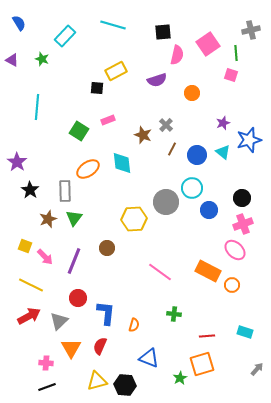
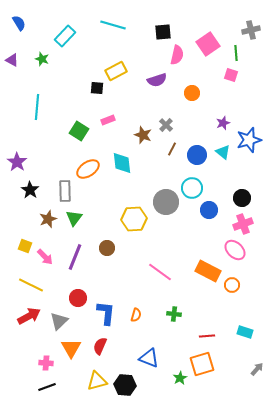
purple line at (74, 261): moved 1 px right, 4 px up
orange semicircle at (134, 325): moved 2 px right, 10 px up
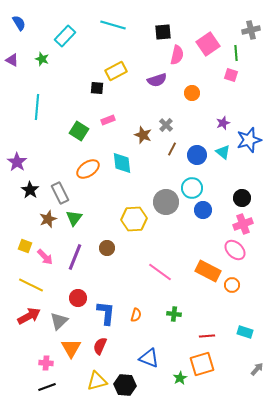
gray rectangle at (65, 191): moved 5 px left, 2 px down; rotated 25 degrees counterclockwise
blue circle at (209, 210): moved 6 px left
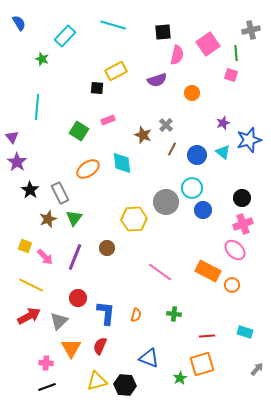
purple triangle at (12, 60): moved 77 px down; rotated 24 degrees clockwise
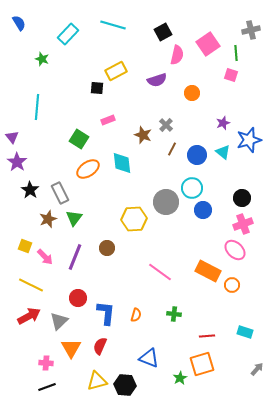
black square at (163, 32): rotated 24 degrees counterclockwise
cyan rectangle at (65, 36): moved 3 px right, 2 px up
green square at (79, 131): moved 8 px down
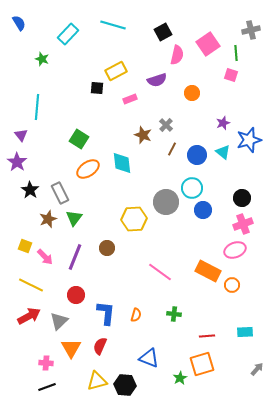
pink rectangle at (108, 120): moved 22 px right, 21 px up
purple triangle at (12, 137): moved 9 px right, 2 px up
pink ellipse at (235, 250): rotated 65 degrees counterclockwise
red circle at (78, 298): moved 2 px left, 3 px up
cyan rectangle at (245, 332): rotated 21 degrees counterclockwise
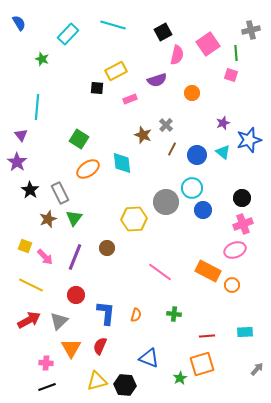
red arrow at (29, 316): moved 4 px down
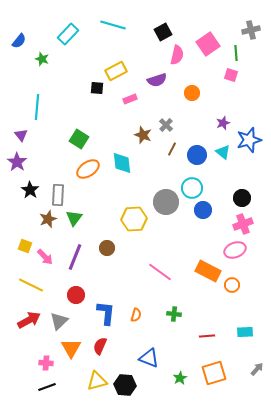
blue semicircle at (19, 23): moved 18 px down; rotated 70 degrees clockwise
gray rectangle at (60, 193): moved 2 px left, 2 px down; rotated 30 degrees clockwise
orange square at (202, 364): moved 12 px right, 9 px down
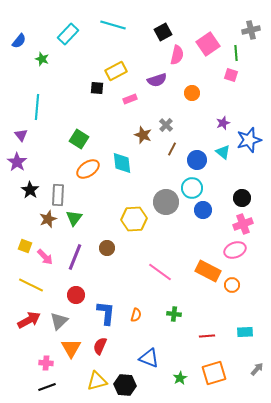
blue circle at (197, 155): moved 5 px down
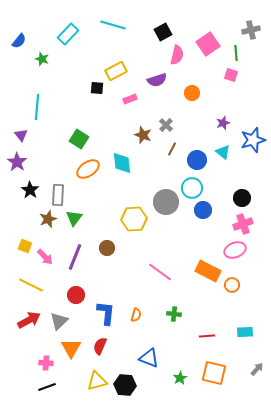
blue star at (249, 140): moved 4 px right
orange square at (214, 373): rotated 30 degrees clockwise
